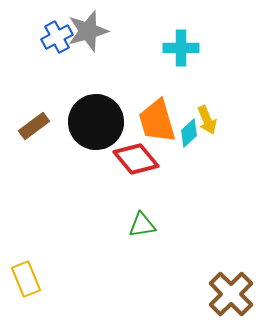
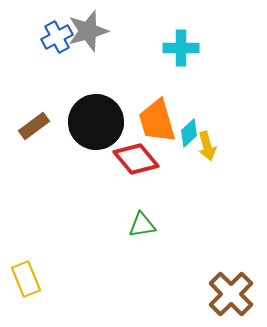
yellow arrow: moved 26 px down; rotated 8 degrees clockwise
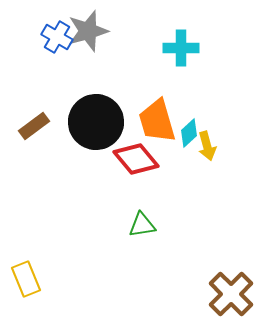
blue cross: rotated 32 degrees counterclockwise
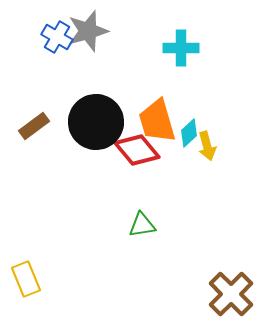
red diamond: moved 1 px right, 9 px up
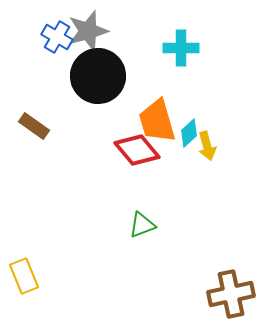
black circle: moved 2 px right, 46 px up
brown rectangle: rotated 72 degrees clockwise
green triangle: rotated 12 degrees counterclockwise
yellow rectangle: moved 2 px left, 3 px up
brown cross: rotated 33 degrees clockwise
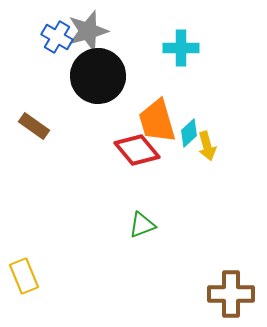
brown cross: rotated 12 degrees clockwise
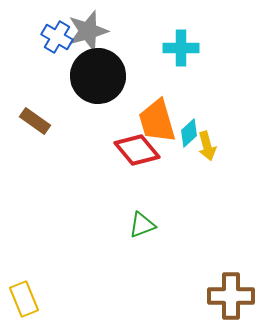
brown rectangle: moved 1 px right, 5 px up
yellow rectangle: moved 23 px down
brown cross: moved 2 px down
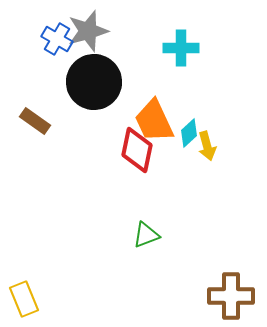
blue cross: moved 2 px down
black circle: moved 4 px left, 6 px down
orange trapezoid: moved 3 px left; rotated 9 degrees counterclockwise
red diamond: rotated 51 degrees clockwise
green triangle: moved 4 px right, 10 px down
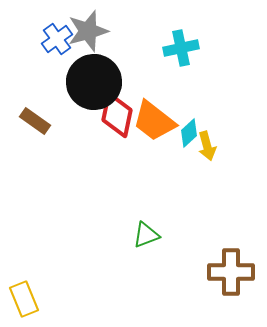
blue cross: rotated 24 degrees clockwise
cyan cross: rotated 12 degrees counterclockwise
orange trapezoid: rotated 27 degrees counterclockwise
red diamond: moved 20 px left, 35 px up
brown cross: moved 24 px up
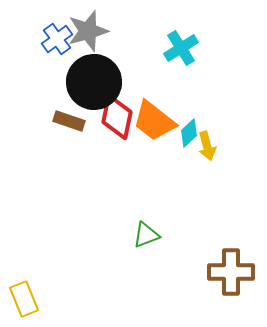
cyan cross: rotated 20 degrees counterclockwise
red diamond: moved 2 px down
brown rectangle: moved 34 px right; rotated 16 degrees counterclockwise
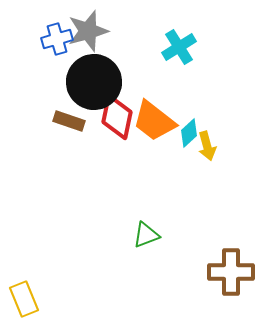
blue cross: rotated 20 degrees clockwise
cyan cross: moved 2 px left, 1 px up
